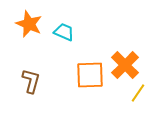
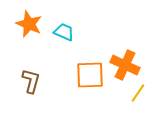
orange cross: rotated 20 degrees counterclockwise
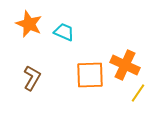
brown L-shape: moved 1 px right, 3 px up; rotated 15 degrees clockwise
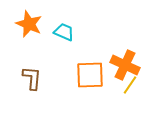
brown L-shape: rotated 25 degrees counterclockwise
yellow line: moved 8 px left, 8 px up
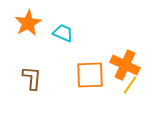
orange star: moved 1 px left, 1 px up; rotated 20 degrees clockwise
cyan trapezoid: moved 1 px left, 1 px down
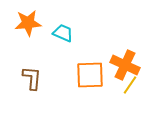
orange star: rotated 24 degrees clockwise
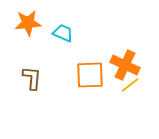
yellow line: rotated 18 degrees clockwise
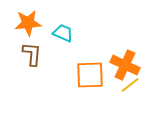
brown L-shape: moved 24 px up
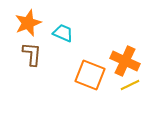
orange star: rotated 16 degrees counterclockwise
orange cross: moved 4 px up
orange square: rotated 24 degrees clockwise
yellow line: rotated 12 degrees clockwise
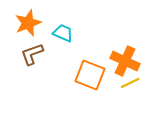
brown L-shape: rotated 115 degrees counterclockwise
yellow line: moved 2 px up
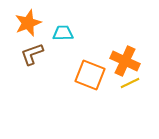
cyan trapezoid: rotated 25 degrees counterclockwise
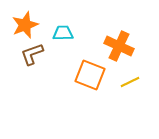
orange star: moved 3 px left, 2 px down
orange cross: moved 6 px left, 15 px up
yellow line: moved 1 px up
